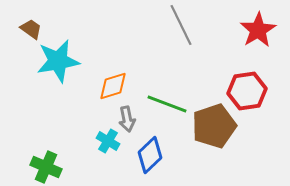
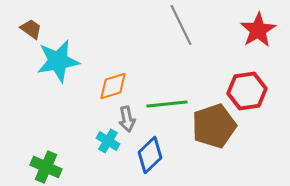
green line: rotated 27 degrees counterclockwise
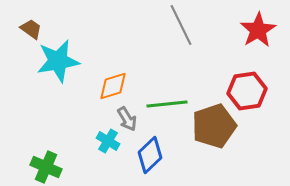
gray arrow: rotated 20 degrees counterclockwise
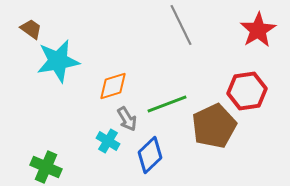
green line: rotated 15 degrees counterclockwise
brown pentagon: rotated 6 degrees counterclockwise
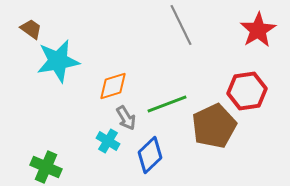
gray arrow: moved 1 px left, 1 px up
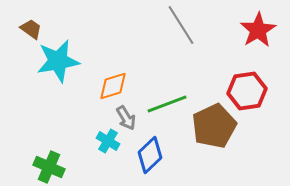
gray line: rotated 6 degrees counterclockwise
green cross: moved 3 px right
